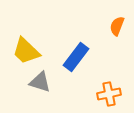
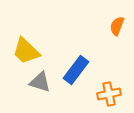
blue rectangle: moved 13 px down
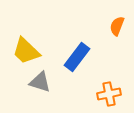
blue rectangle: moved 1 px right, 13 px up
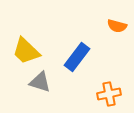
orange semicircle: rotated 96 degrees counterclockwise
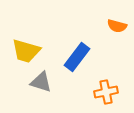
yellow trapezoid: rotated 28 degrees counterclockwise
gray triangle: moved 1 px right
orange cross: moved 3 px left, 2 px up
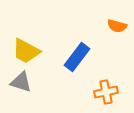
yellow trapezoid: rotated 12 degrees clockwise
gray triangle: moved 20 px left
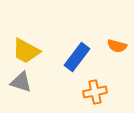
orange semicircle: moved 20 px down
orange cross: moved 11 px left
